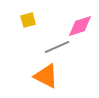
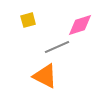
pink diamond: moved 1 px up
orange triangle: moved 1 px left
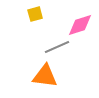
yellow square: moved 7 px right, 6 px up
orange triangle: rotated 20 degrees counterclockwise
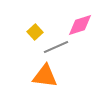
yellow square: moved 18 px down; rotated 28 degrees counterclockwise
gray line: moved 1 px left
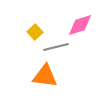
gray line: rotated 10 degrees clockwise
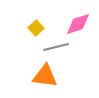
pink diamond: moved 2 px left, 1 px up
yellow square: moved 1 px right, 4 px up
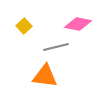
pink diamond: rotated 28 degrees clockwise
yellow square: moved 12 px left, 2 px up
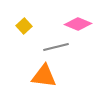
pink diamond: rotated 12 degrees clockwise
orange triangle: moved 1 px left
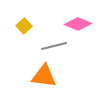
gray line: moved 2 px left, 1 px up
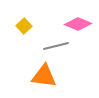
gray line: moved 2 px right
